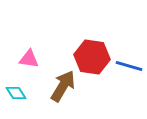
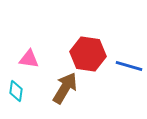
red hexagon: moved 4 px left, 3 px up
brown arrow: moved 2 px right, 2 px down
cyan diamond: moved 2 px up; rotated 40 degrees clockwise
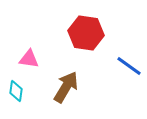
red hexagon: moved 2 px left, 21 px up
blue line: rotated 20 degrees clockwise
brown arrow: moved 1 px right, 1 px up
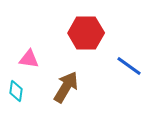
red hexagon: rotated 8 degrees counterclockwise
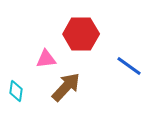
red hexagon: moved 5 px left, 1 px down
pink triangle: moved 17 px right; rotated 15 degrees counterclockwise
brown arrow: rotated 12 degrees clockwise
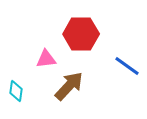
blue line: moved 2 px left
brown arrow: moved 3 px right, 1 px up
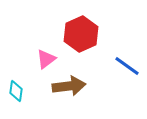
red hexagon: rotated 24 degrees counterclockwise
pink triangle: rotated 30 degrees counterclockwise
brown arrow: rotated 40 degrees clockwise
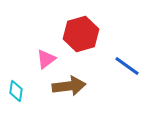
red hexagon: rotated 8 degrees clockwise
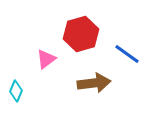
blue line: moved 12 px up
brown arrow: moved 25 px right, 3 px up
cyan diamond: rotated 15 degrees clockwise
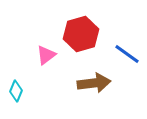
pink triangle: moved 4 px up
